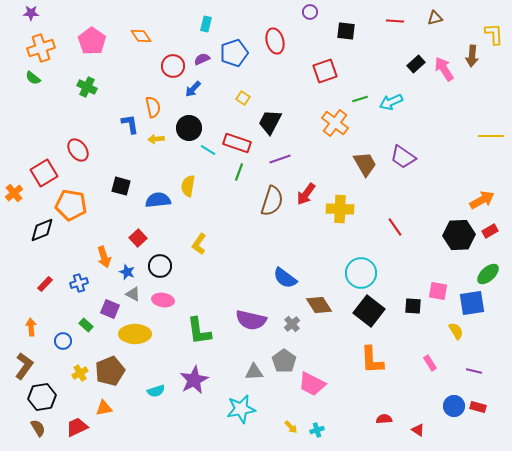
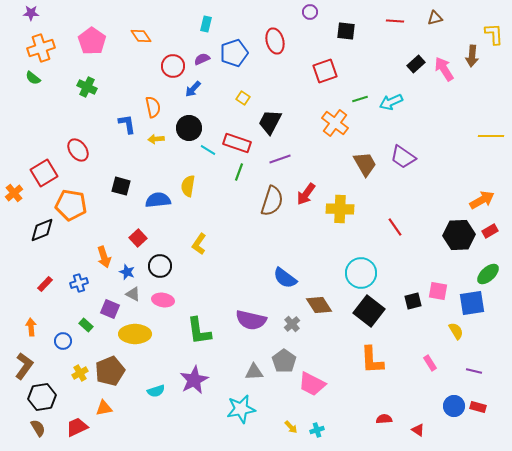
blue L-shape at (130, 124): moved 3 px left
black square at (413, 306): moved 5 px up; rotated 18 degrees counterclockwise
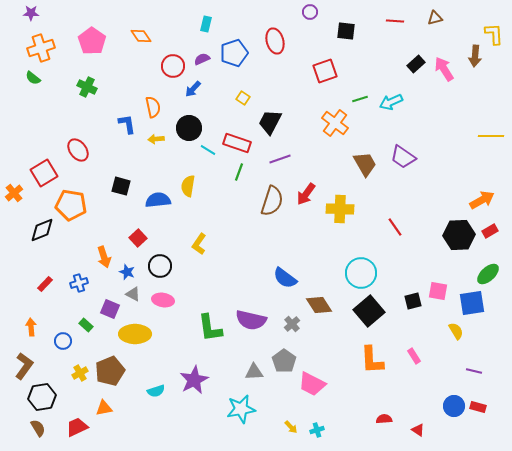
brown arrow at (472, 56): moved 3 px right
black square at (369, 311): rotated 12 degrees clockwise
green L-shape at (199, 331): moved 11 px right, 3 px up
pink rectangle at (430, 363): moved 16 px left, 7 px up
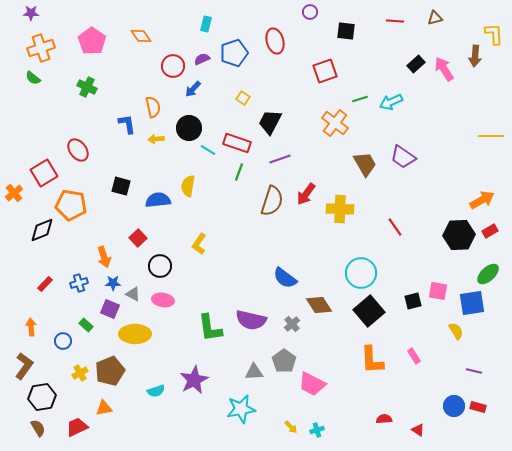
blue star at (127, 272): moved 14 px left, 11 px down; rotated 21 degrees counterclockwise
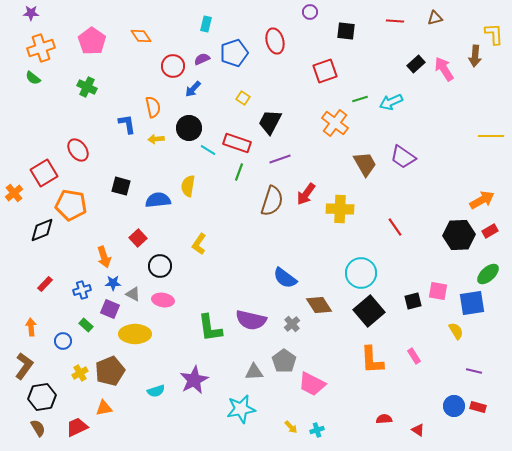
blue cross at (79, 283): moved 3 px right, 7 px down
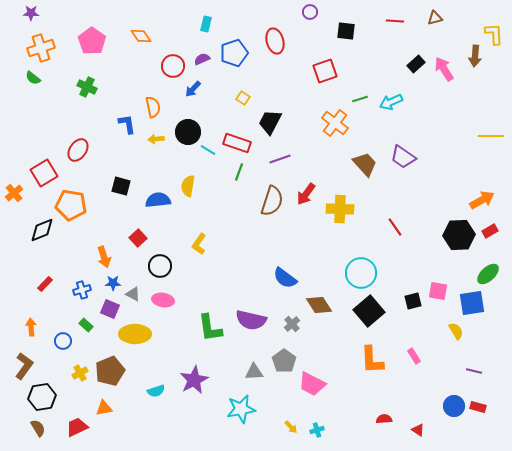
black circle at (189, 128): moved 1 px left, 4 px down
red ellipse at (78, 150): rotated 70 degrees clockwise
brown trapezoid at (365, 164): rotated 12 degrees counterclockwise
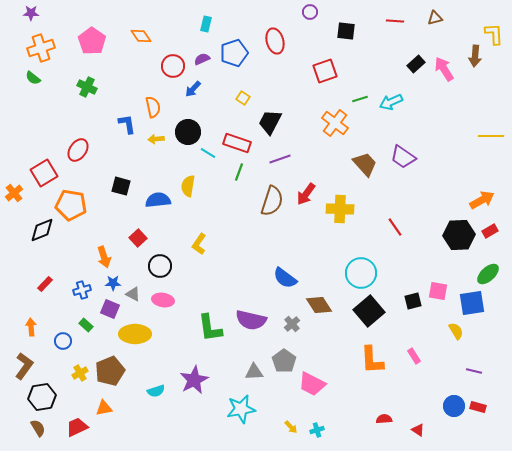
cyan line at (208, 150): moved 3 px down
